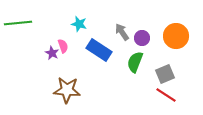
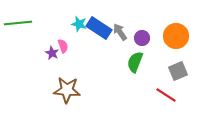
gray arrow: moved 2 px left
blue rectangle: moved 22 px up
gray square: moved 13 px right, 3 px up
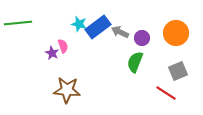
blue rectangle: moved 1 px left, 1 px up; rotated 70 degrees counterclockwise
gray arrow: rotated 30 degrees counterclockwise
orange circle: moved 3 px up
red line: moved 2 px up
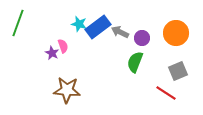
green line: rotated 64 degrees counterclockwise
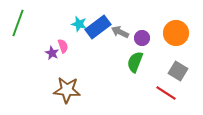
gray square: rotated 36 degrees counterclockwise
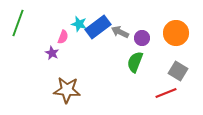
pink semicircle: moved 9 px up; rotated 40 degrees clockwise
red line: rotated 55 degrees counterclockwise
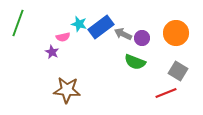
blue rectangle: moved 3 px right
gray arrow: moved 3 px right, 2 px down
pink semicircle: rotated 56 degrees clockwise
purple star: moved 1 px up
green semicircle: rotated 90 degrees counterclockwise
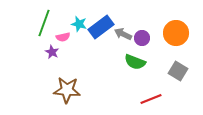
green line: moved 26 px right
red line: moved 15 px left, 6 px down
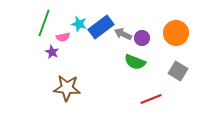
brown star: moved 2 px up
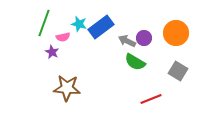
gray arrow: moved 4 px right, 7 px down
purple circle: moved 2 px right
green semicircle: rotated 10 degrees clockwise
